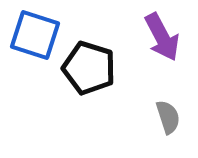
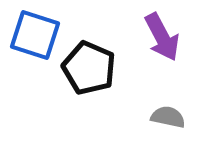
black pentagon: rotated 6 degrees clockwise
gray semicircle: rotated 60 degrees counterclockwise
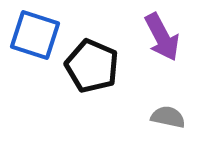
black pentagon: moved 3 px right, 2 px up
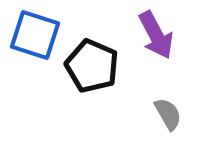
purple arrow: moved 6 px left, 2 px up
gray semicircle: moved 3 px up; rotated 48 degrees clockwise
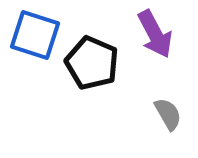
purple arrow: moved 1 px left, 1 px up
black pentagon: moved 3 px up
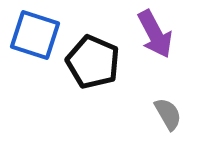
black pentagon: moved 1 px right, 1 px up
